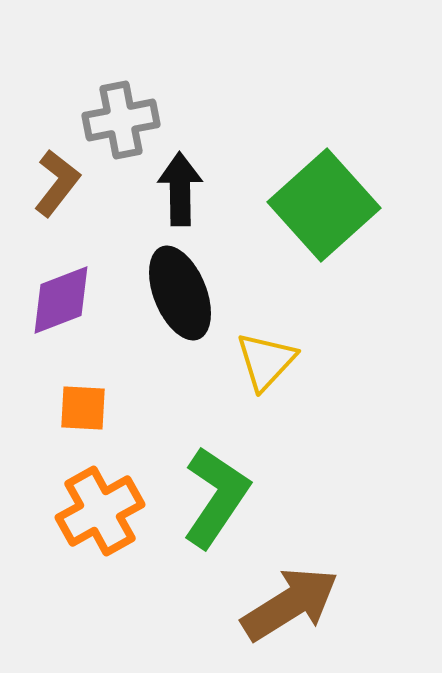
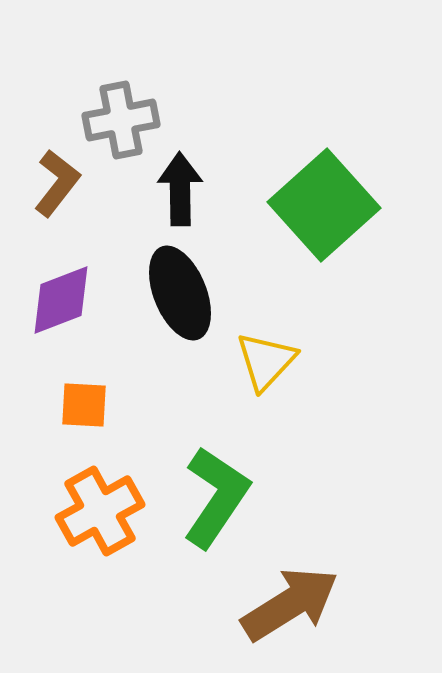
orange square: moved 1 px right, 3 px up
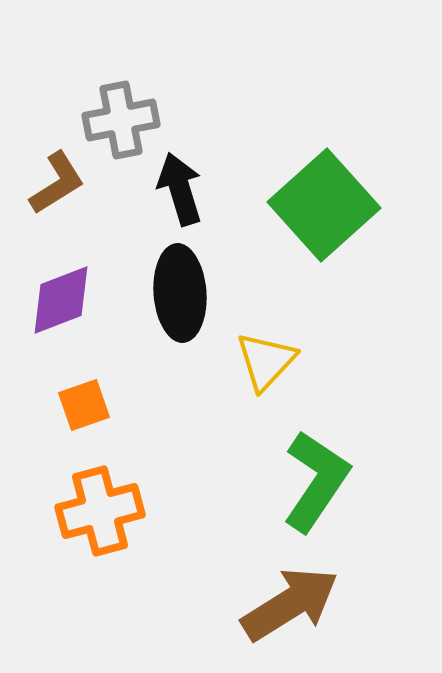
brown L-shape: rotated 20 degrees clockwise
black arrow: rotated 16 degrees counterclockwise
black ellipse: rotated 18 degrees clockwise
orange square: rotated 22 degrees counterclockwise
green L-shape: moved 100 px right, 16 px up
orange cross: rotated 14 degrees clockwise
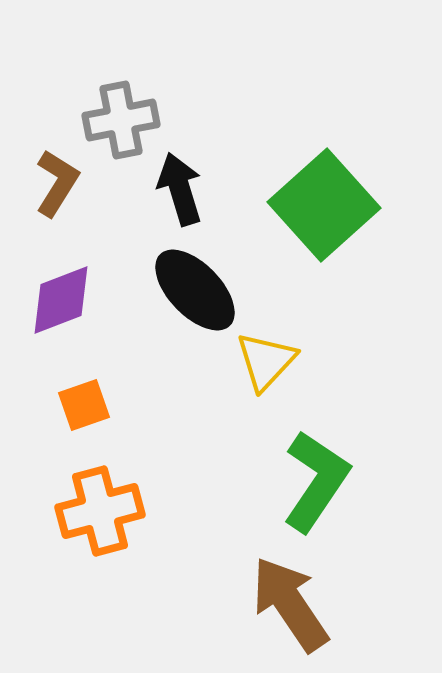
brown L-shape: rotated 26 degrees counterclockwise
black ellipse: moved 15 px right, 3 px up; rotated 40 degrees counterclockwise
brown arrow: rotated 92 degrees counterclockwise
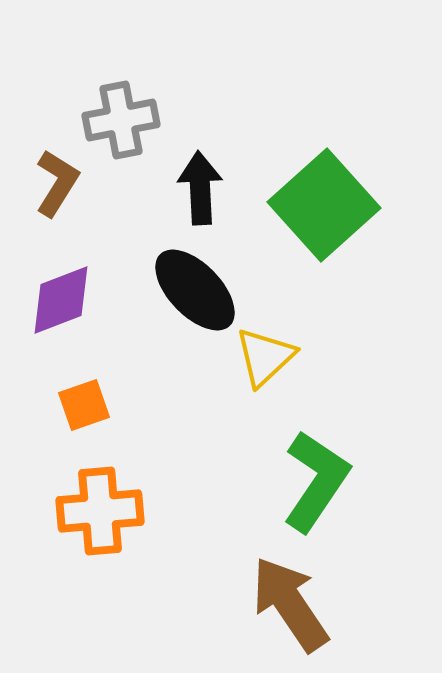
black arrow: moved 20 px right, 1 px up; rotated 14 degrees clockwise
yellow triangle: moved 1 px left, 4 px up; rotated 4 degrees clockwise
orange cross: rotated 10 degrees clockwise
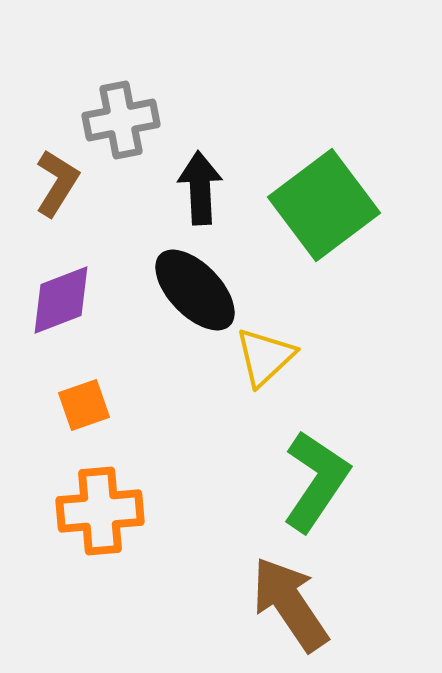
green square: rotated 5 degrees clockwise
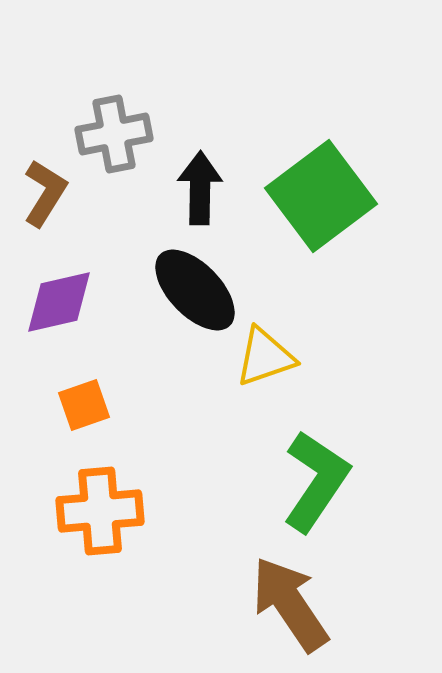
gray cross: moved 7 px left, 14 px down
brown L-shape: moved 12 px left, 10 px down
black arrow: rotated 4 degrees clockwise
green square: moved 3 px left, 9 px up
purple diamond: moved 2 px left, 2 px down; rotated 8 degrees clockwise
yellow triangle: rotated 24 degrees clockwise
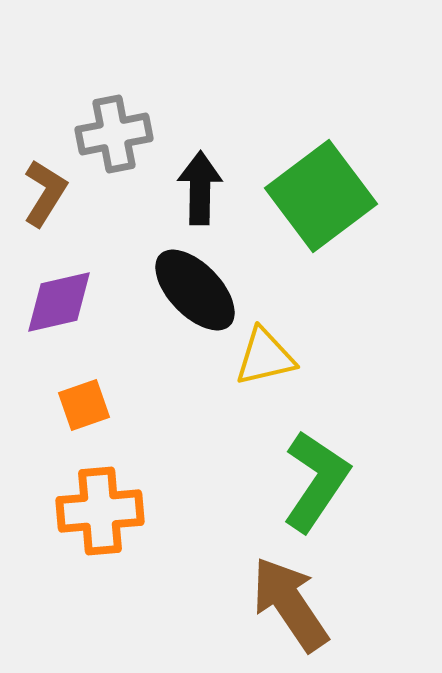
yellow triangle: rotated 6 degrees clockwise
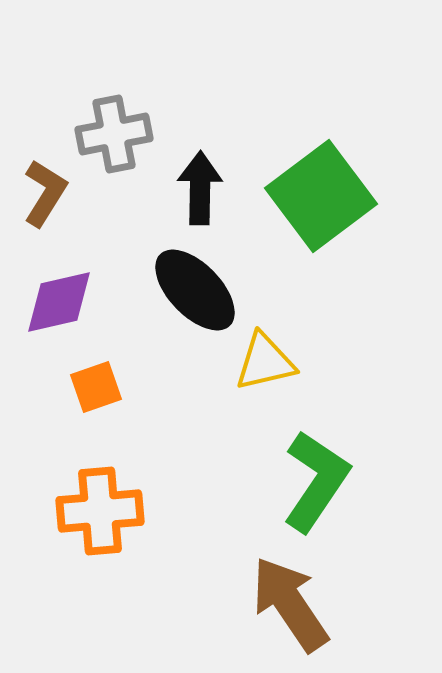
yellow triangle: moved 5 px down
orange square: moved 12 px right, 18 px up
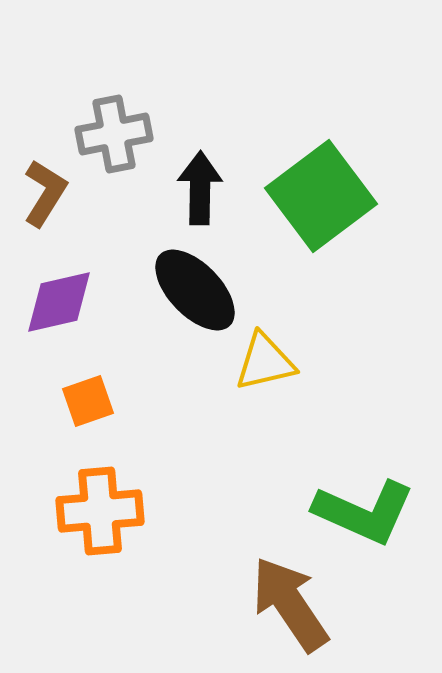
orange square: moved 8 px left, 14 px down
green L-shape: moved 48 px right, 31 px down; rotated 80 degrees clockwise
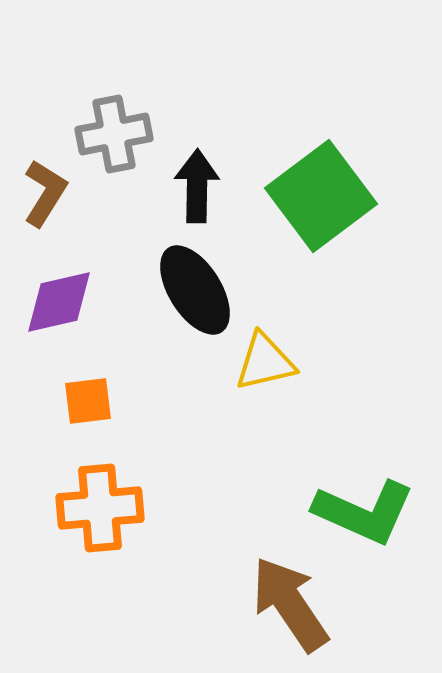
black arrow: moved 3 px left, 2 px up
black ellipse: rotated 12 degrees clockwise
orange square: rotated 12 degrees clockwise
orange cross: moved 3 px up
